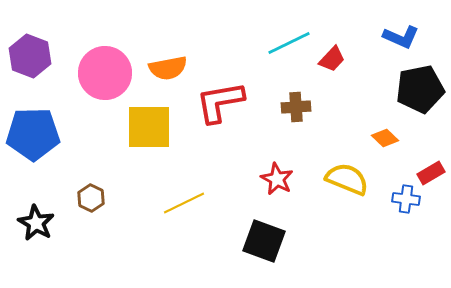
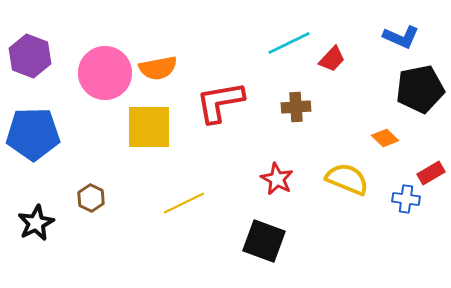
orange semicircle: moved 10 px left
black star: rotated 15 degrees clockwise
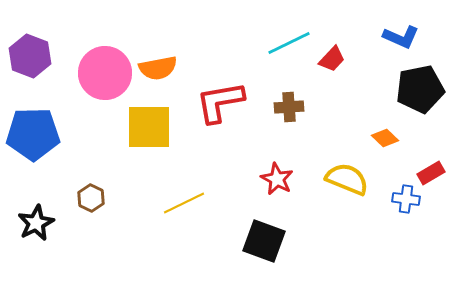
brown cross: moved 7 px left
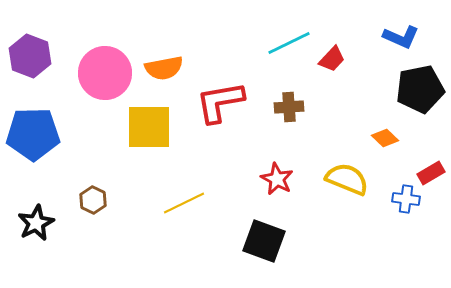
orange semicircle: moved 6 px right
brown hexagon: moved 2 px right, 2 px down
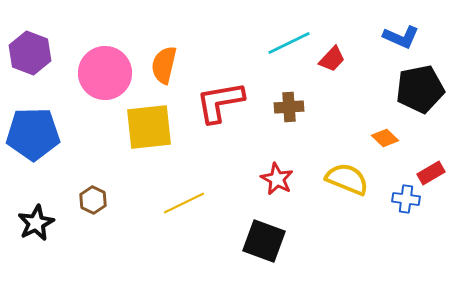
purple hexagon: moved 3 px up
orange semicircle: moved 3 px up; rotated 114 degrees clockwise
yellow square: rotated 6 degrees counterclockwise
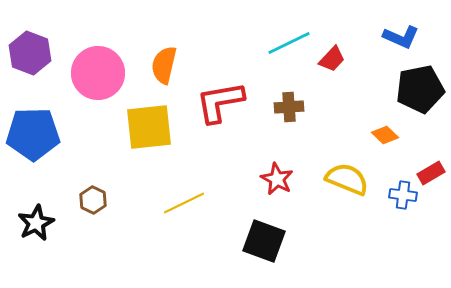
pink circle: moved 7 px left
orange diamond: moved 3 px up
blue cross: moved 3 px left, 4 px up
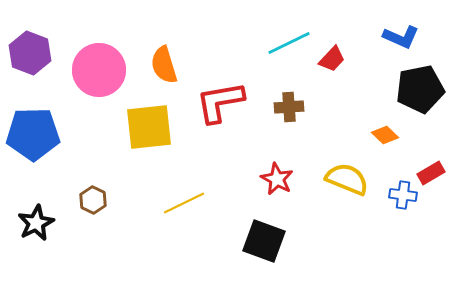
orange semicircle: rotated 30 degrees counterclockwise
pink circle: moved 1 px right, 3 px up
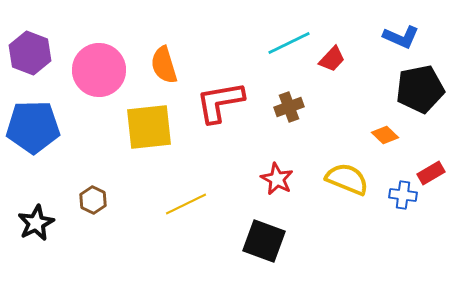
brown cross: rotated 16 degrees counterclockwise
blue pentagon: moved 7 px up
yellow line: moved 2 px right, 1 px down
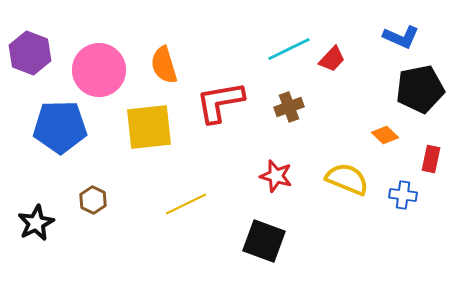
cyan line: moved 6 px down
blue pentagon: moved 27 px right
red rectangle: moved 14 px up; rotated 48 degrees counterclockwise
red star: moved 1 px left, 3 px up; rotated 12 degrees counterclockwise
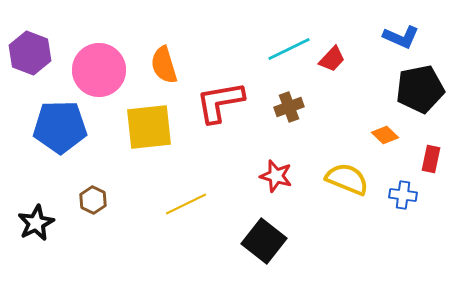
black square: rotated 18 degrees clockwise
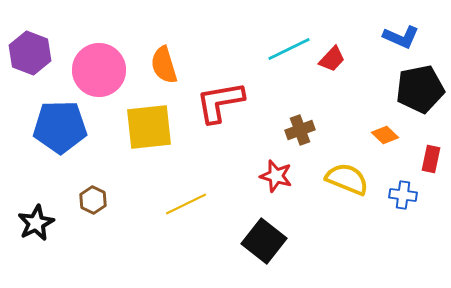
brown cross: moved 11 px right, 23 px down
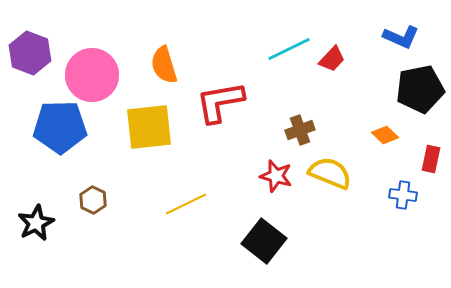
pink circle: moved 7 px left, 5 px down
yellow semicircle: moved 17 px left, 6 px up
